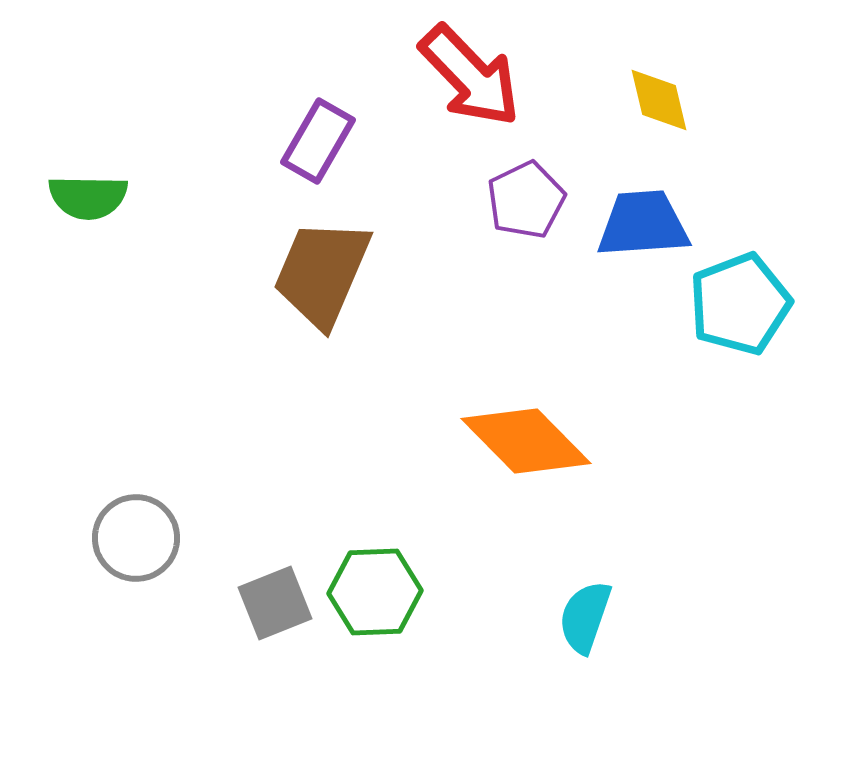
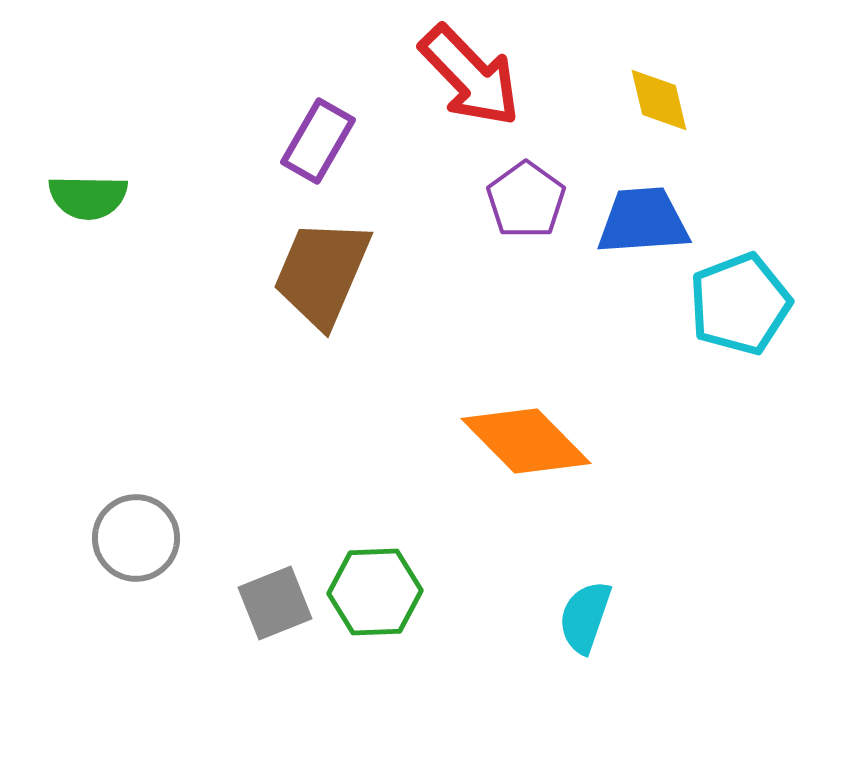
purple pentagon: rotated 10 degrees counterclockwise
blue trapezoid: moved 3 px up
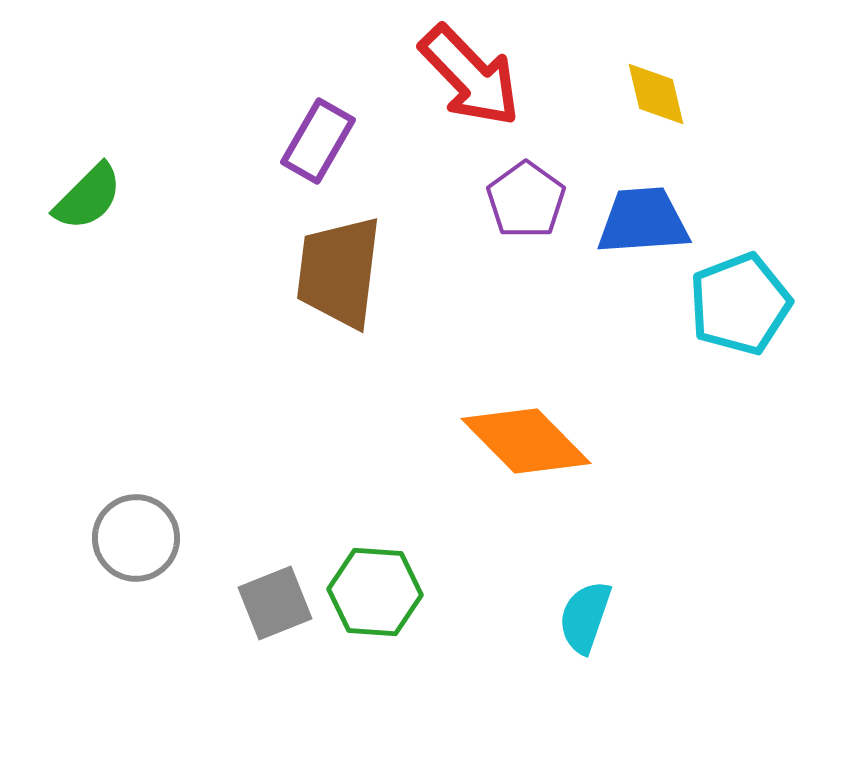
yellow diamond: moved 3 px left, 6 px up
green semicircle: rotated 46 degrees counterclockwise
brown trapezoid: moved 17 px right, 1 px up; rotated 16 degrees counterclockwise
green hexagon: rotated 6 degrees clockwise
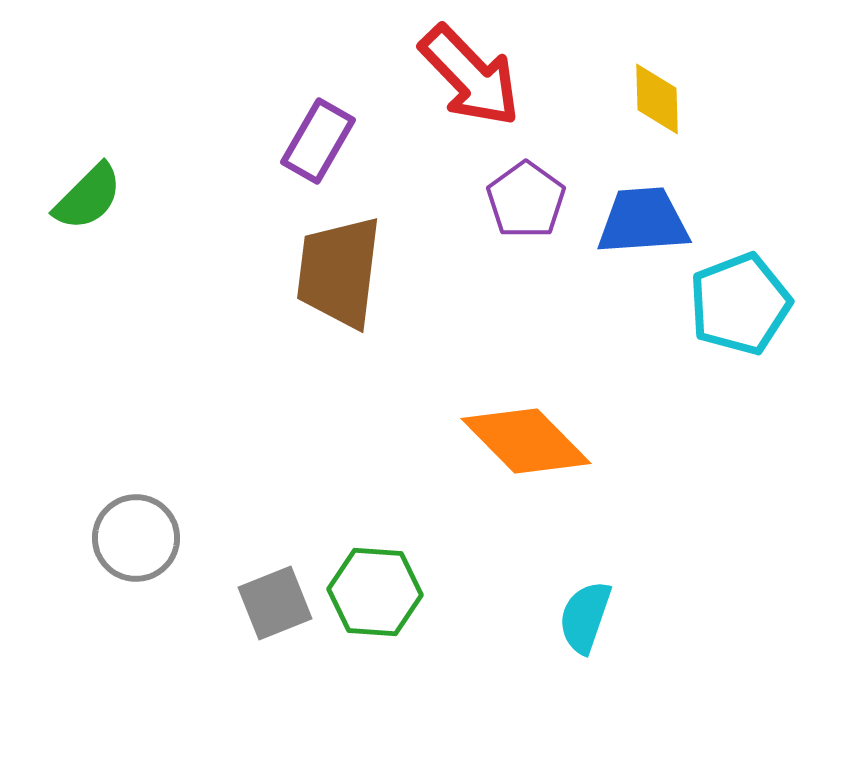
yellow diamond: moved 1 px right, 5 px down; rotated 12 degrees clockwise
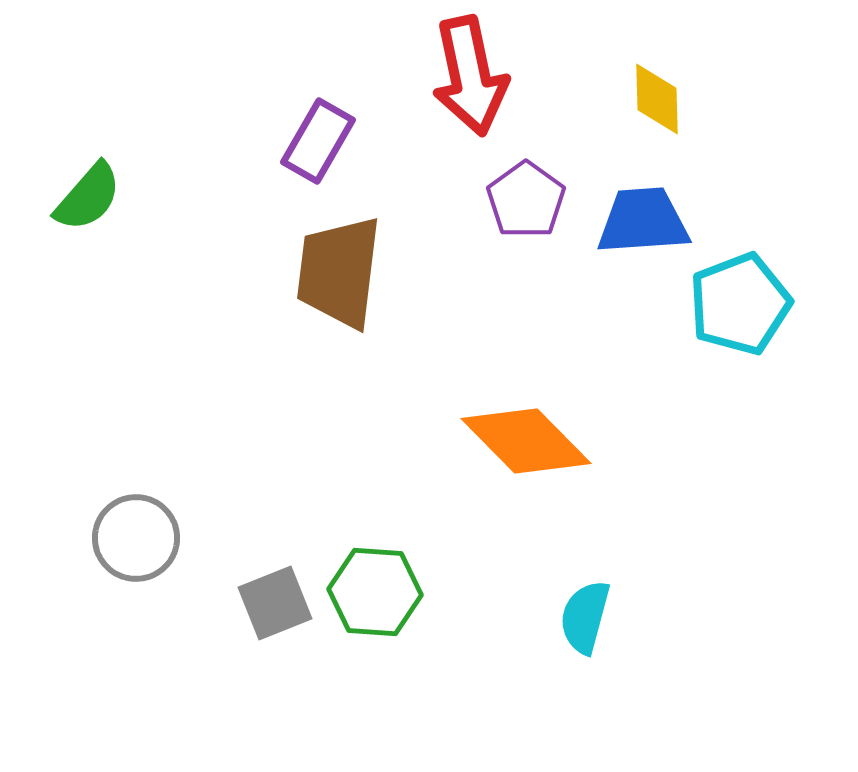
red arrow: rotated 32 degrees clockwise
green semicircle: rotated 4 degrees counterclockwise
cyan semicircle: rotated 4 degrees counterclockwise
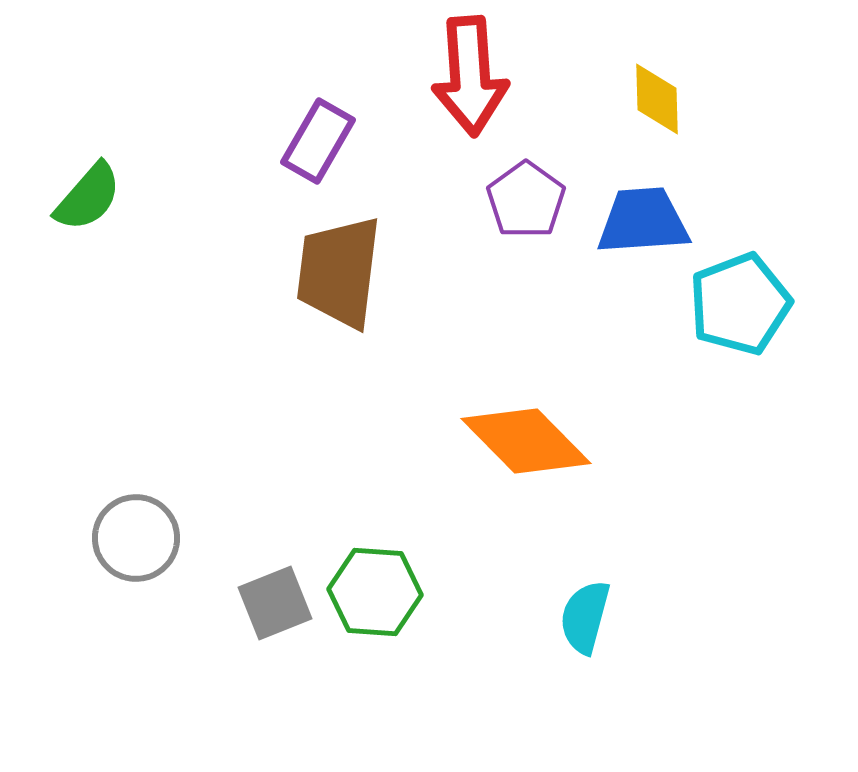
red arrow: rotated 8 degrees clockwise
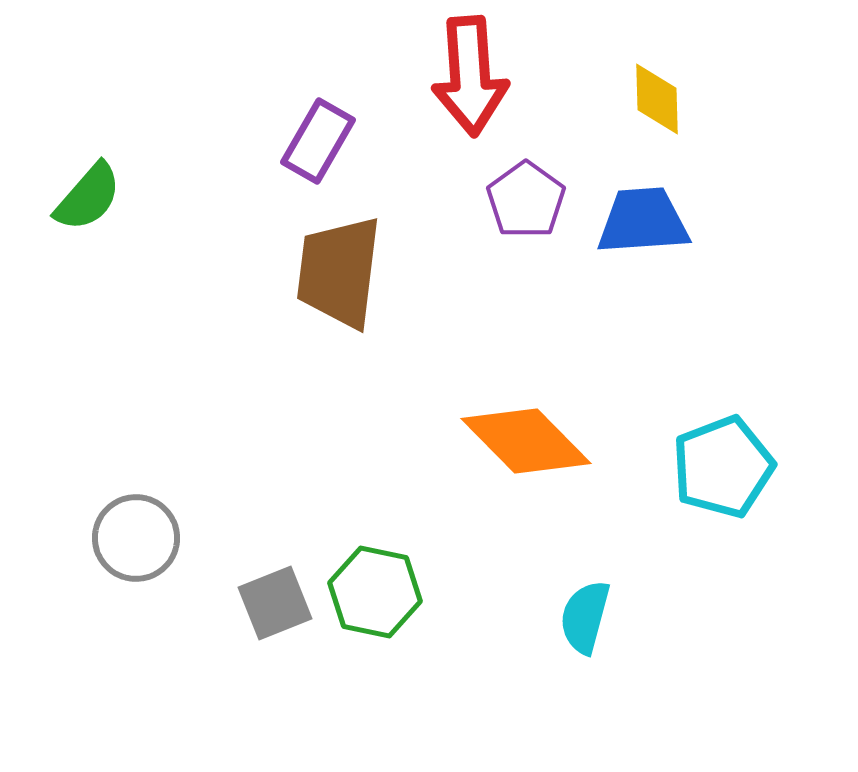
cyan pentagon: moved 17 px left, 163 px down
green hexagon: rotated 8 degrees clockwise
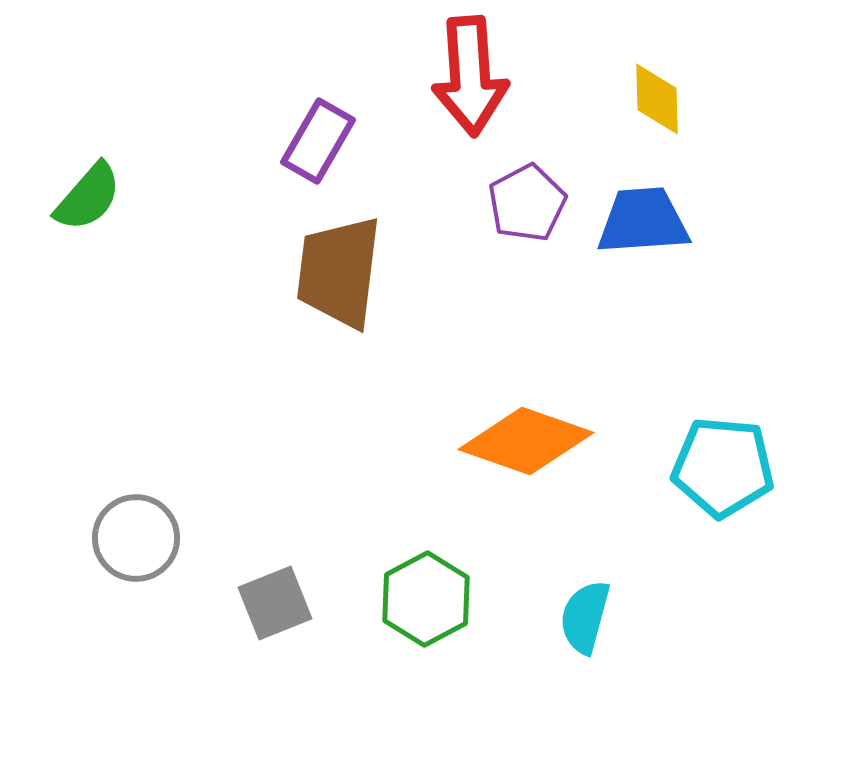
purple pentagon: moved 1 px right, 3 px down; rotated 8 degrees clockwise
orange diamond: rotated 26 degrees counterclockwise
cyan pentagon: rotated 26 degrees clockwise
green hexagon: moved 51 px right, 7 px down; rotated 20 degrees clockwise
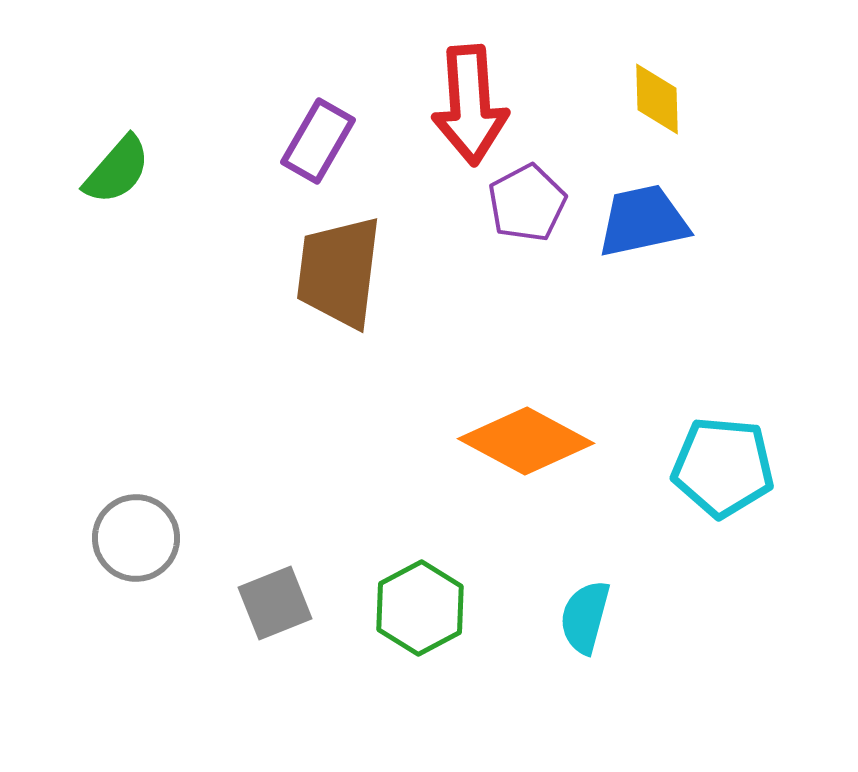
red arrow: moved 29 px down
green semicircle: moved 29 px right, 27 px up
blue trapezoid: rotated 8 degrees counterclockwise
orange diamond: rotated 9 degrees clockwise
green hexagon: moved 6 px left, 9 px down
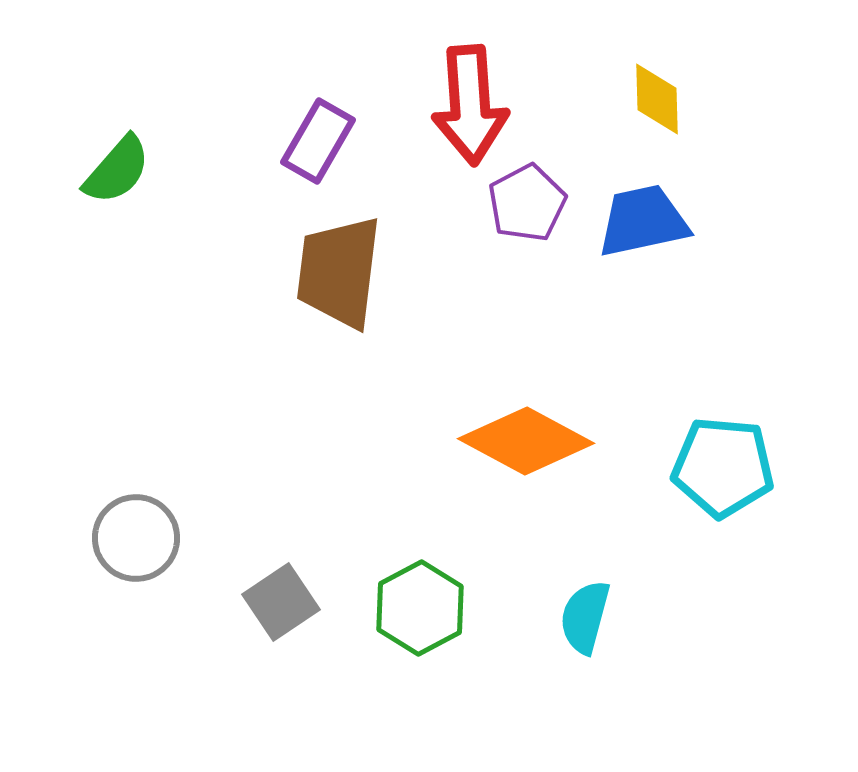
gray square: moved 6 px right, 1 px up; rotated 12 degrees counterclockwise
